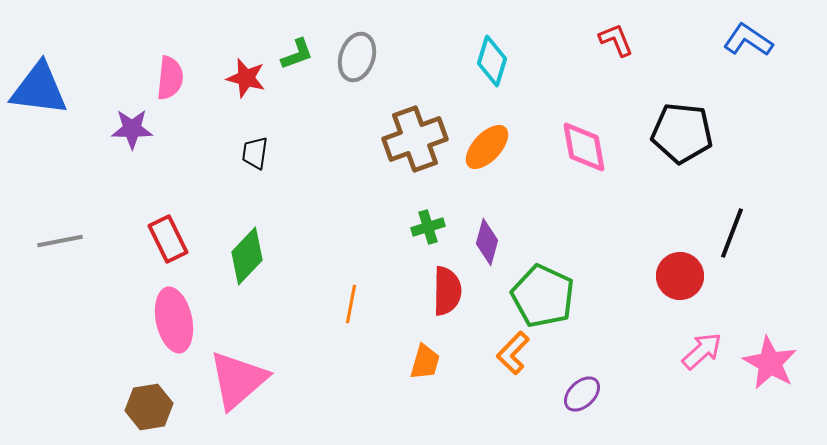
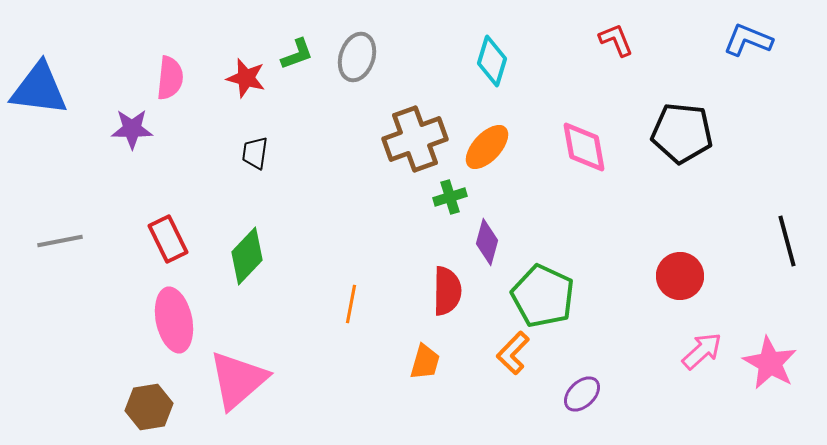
blue L-shape: rotated 12 degrees counterclockwise
green cross: moved 22 px right, 30 px up
black line: moved 55 px right, 8 px down; rotated 36 degrees counterclockwise
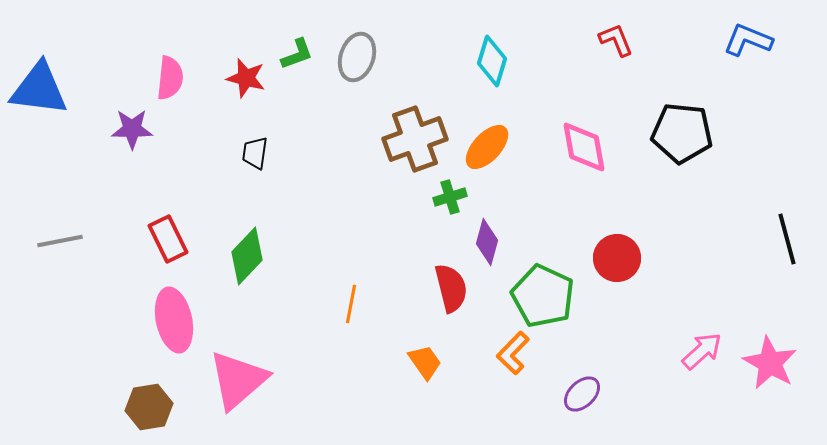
black line: moved 2 px up
red circle: moved 63 px left, 18 px up
red semicircle: moved 4 px right, 3 px up; rotated 15 degrees counterclockwise
orange trapezoid: rotated 51 degrees counterclockwise
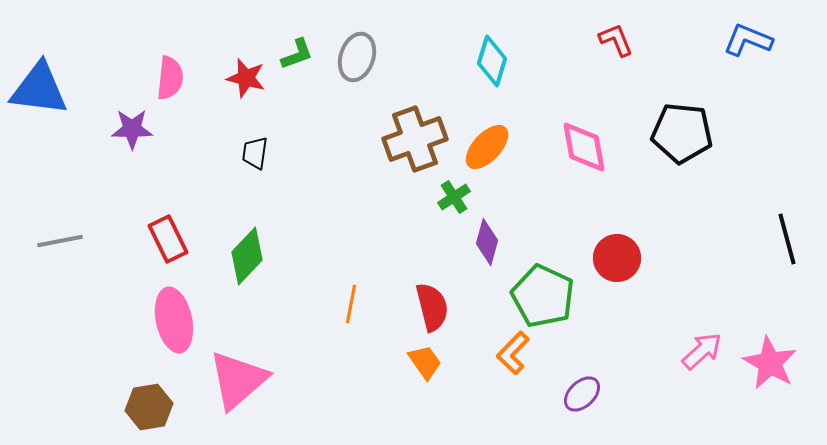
green cross: moved 4 px right; rotated 16 degrees counterclockwise
red semicircle: moved 19 px left, 19 px down
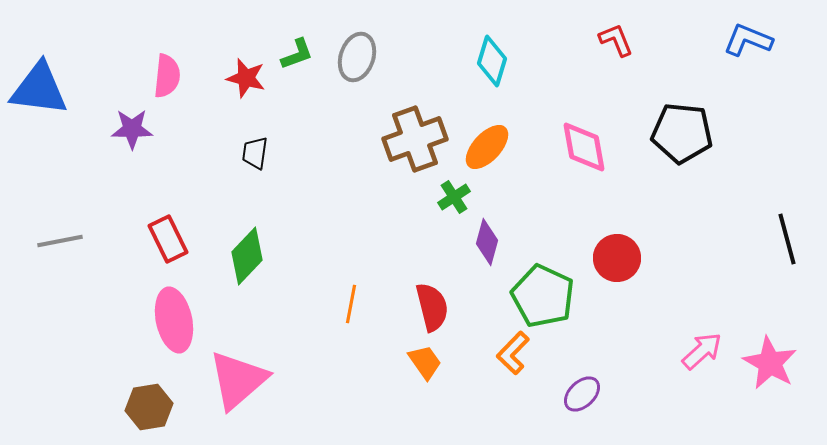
pink semicircle: moved 3 px left, 2 px up
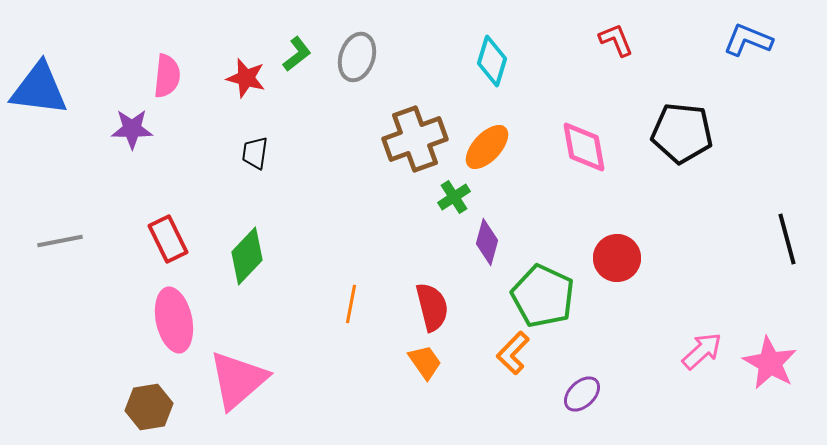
green L-shape: rotated 18 degrees counterclockwise
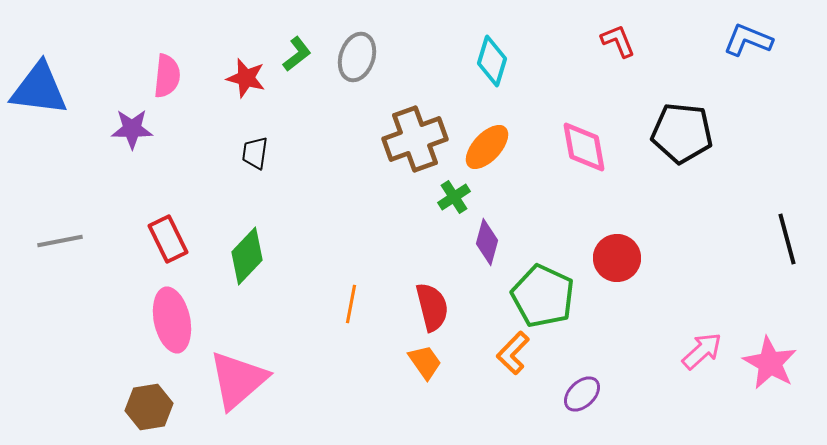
red L-shape: moved 2 px right, 1 px down
pink ellipse: moved 2 px left
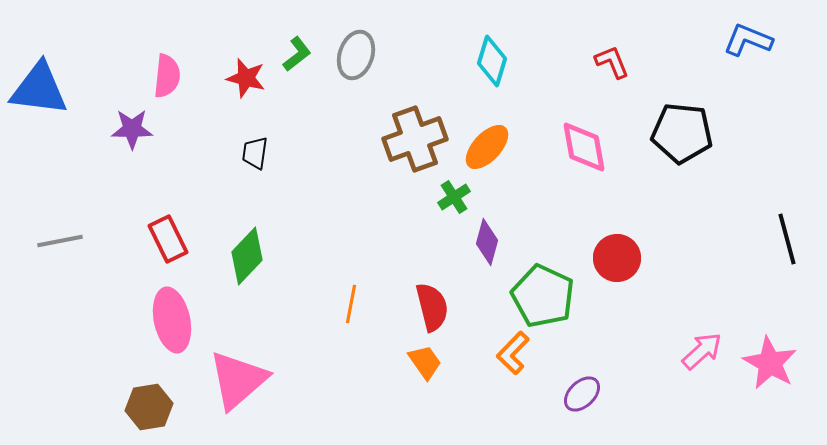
red L-shape: moved 6 px left, 21 px down
gray ellipse: moved 1 px left, 2 px up
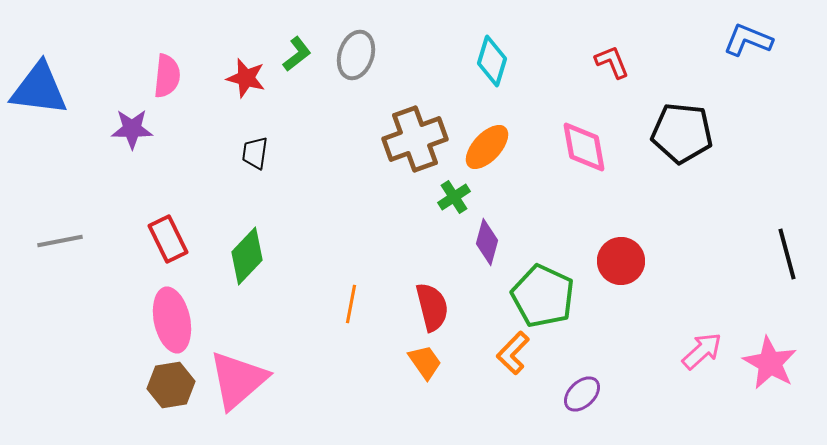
black line: moved 15 px down
red circle: moved 4 px right, 3 px down
brown hexagon: moved 22 px right, 22 px up
